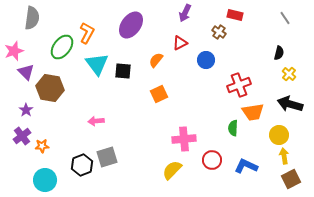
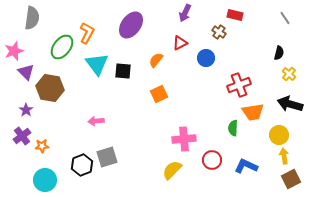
blue circle: moved 2 px up
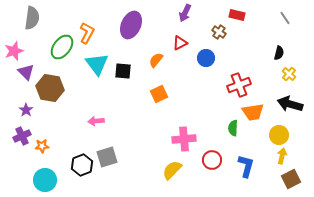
red rectangle: moved 2 px right
purple ellipse: rotated 12 degrees counterclockwise
purple cross: rotated 12 degrees clockwise
yellow arrow: moved 2 px left; rotated 21 degrees clockwise
blue L-shape: rotated 80 degrees clockwise
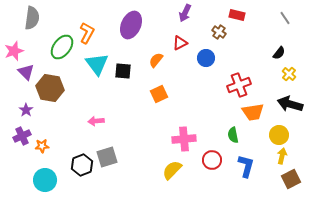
black semicircle: rotated 24 degrees clockwise
green semicircle: moved 7 px down; rotated 14 degrees counterclockwise
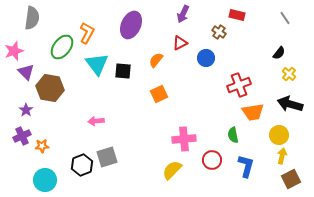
purple arrow: moved 2 px left, 1 px down
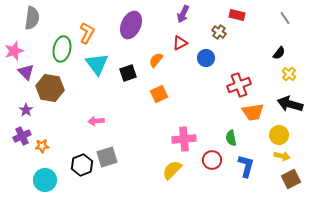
green ellipse: moved 2 px down; rotated 25 degrees counterclockwise
black square: moved 5 px right, 2 px down; rotated 24 degrees counterclockwise
green semicircle: moved 2 px left, 3 px down
yellow arrow: rotated 91 degrees clockwise
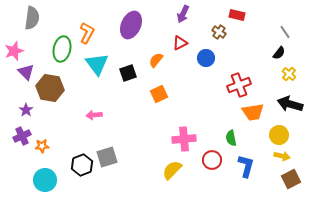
gray line: moved 14 px down
pink arrow: moved 2 px left, 6 px up
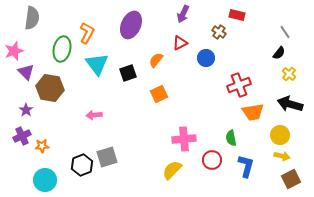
yellow circle: moved 1 px right
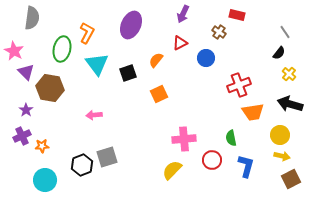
pink star: rotated 24 degrees counterclockwise
